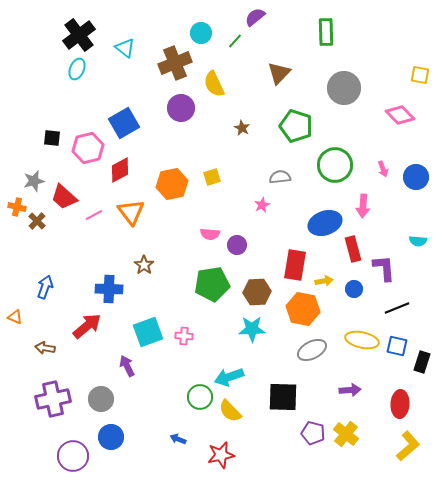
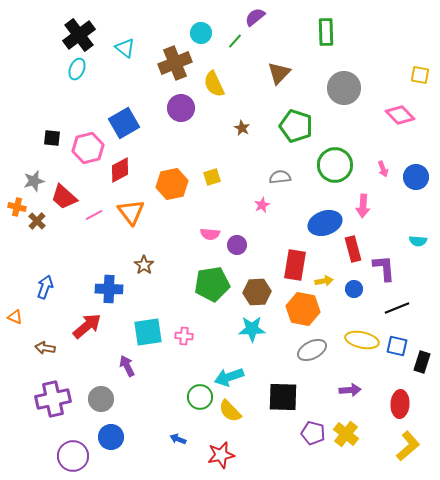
cyan square at (148, 332): rotated 12 degrees clockwise
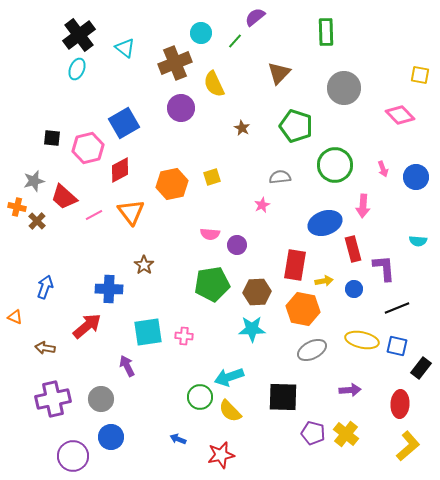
black rectangle at (422, 362): moved 1 px left, 6 px down; rotated 20 degrees clockwise
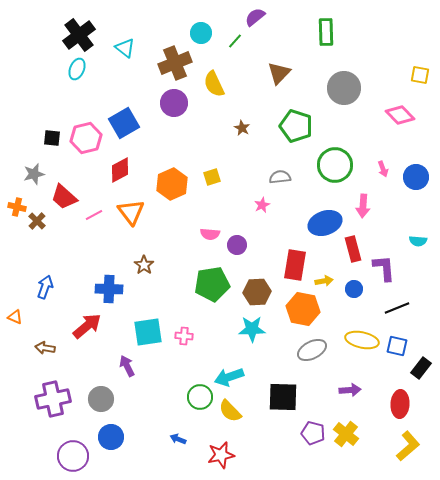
purple circle at (181, 108): moved 7 px left, 5 px up
pink hexagon at (88, 148): moved 2 px left, 10 px up
gray star at (34, 181): moved 7 px up
orange hexagon at (172, 184): rotated 12 degrees counterclockwise
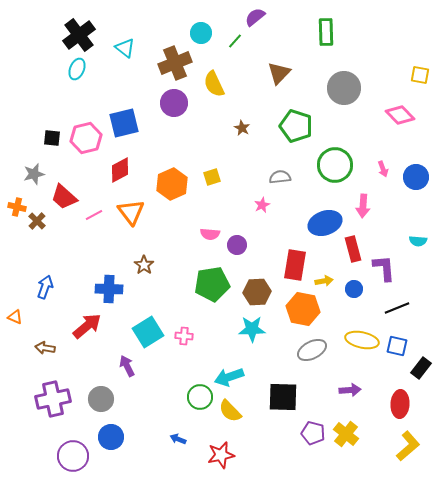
blue square at (124, 123): rotated 16 degrees clockwise
cyan square at (148, 332): rotated 24 degrees counterclockwise
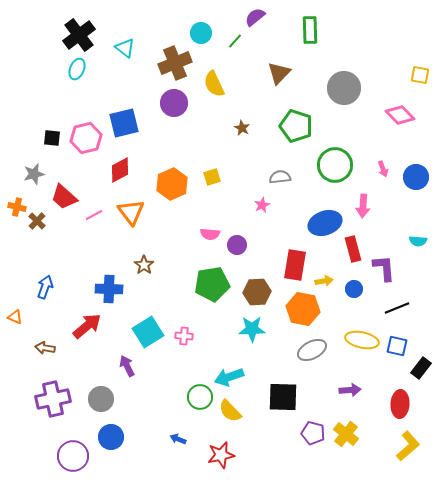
green rectangle at (326, 32): moved 16 px left, 2 px up
